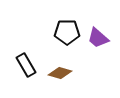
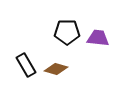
purple trapezoid: rotated 145 degrees clockwise
brown diamond: moved 4 px left, 4 px up
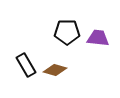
brown diamond: moved 1 px left, 1 px down
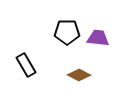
brown diamond: moved 24 px right, 5 px down; rotated 10 degrees clockwise
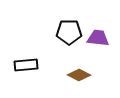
black pentagon: moved 2 px right
black rectangle: rotated 65 degrees counterclockwise
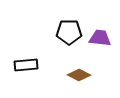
purple trapezoid: moved 2 px right
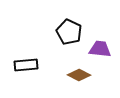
black pentagon: rotated 25 degrees clockwise
purple trapezoid: moved 11 px down
